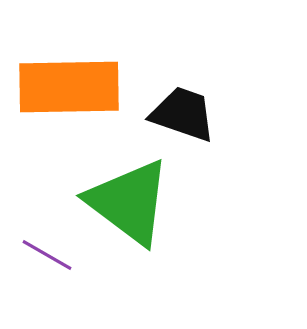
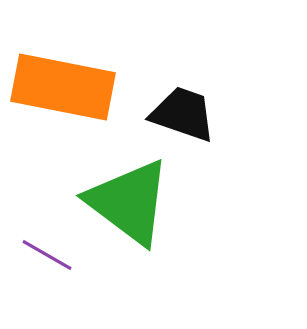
orange rectangle: moved 6 px left; rotated 12 degrees clockwise
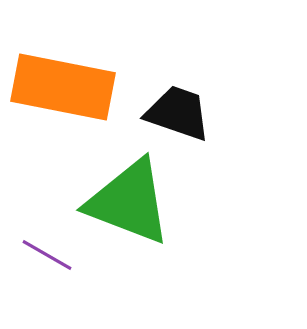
black trapezoid: moved 5 px left, 1 px up
green triangle: rotated 16 degrees counterclockwise
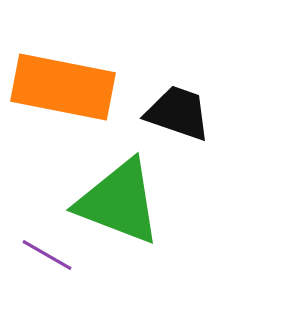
green triangle: moved 10 px left
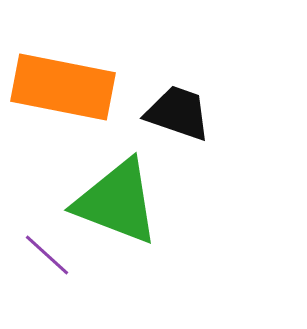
green triangle: moved 2 px left
purple line: rotated 12 degrees clockwise
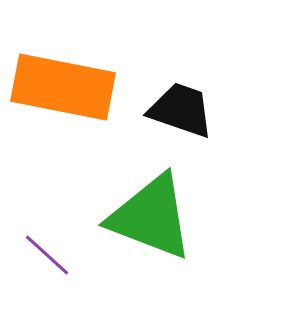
black trapezoid: moved 3 px right, 3 px up
green triangle: moved 34 px right, 15 px down
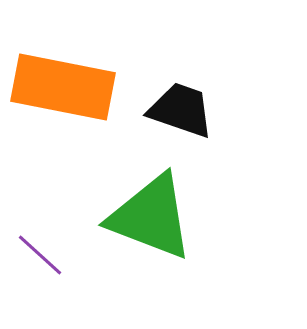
purple line: moved 7 px left
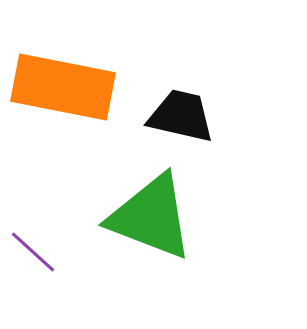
black trapezoid: moved 6 px down; rotated 6 degrees counterclockwise
purple line: moved 7 px left, 3 px up
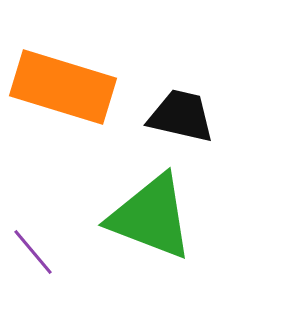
orange rectangle: rotated 6 degrees clockwise
purple line: rotated 8 degrees clockwise
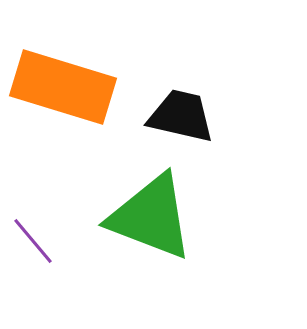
purple line: moved 11 px up
